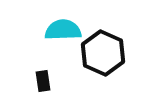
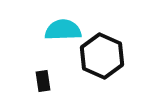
black hexagon: moved 1 px left, 3 px down
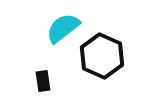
cyan semicircle: moved 2 px up; rotated 36 degrees counterclockwise
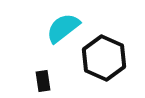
black hexagon: moved 2 px right, 2 px down
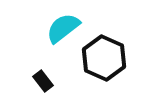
black rectangle: rotated 30 degrees counterclockwise
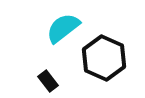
black rectangle: moved 5 px right
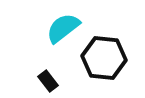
black hexagon: rotated 18 degrees counterclockwise
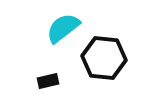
black rectangle: rotated 65 degrees counterclockwise
